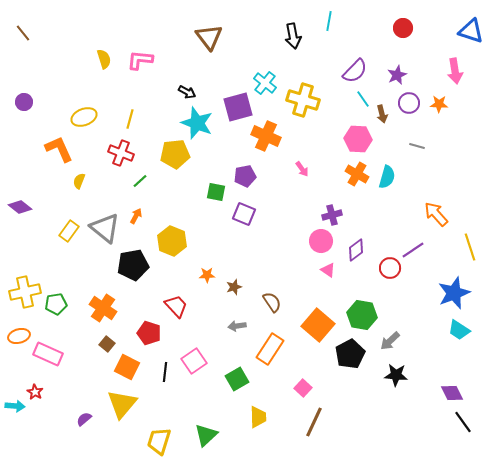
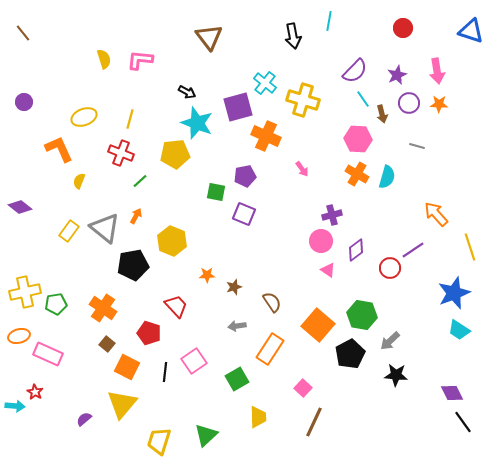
pink arrow at (455, 71): moved 18 px left
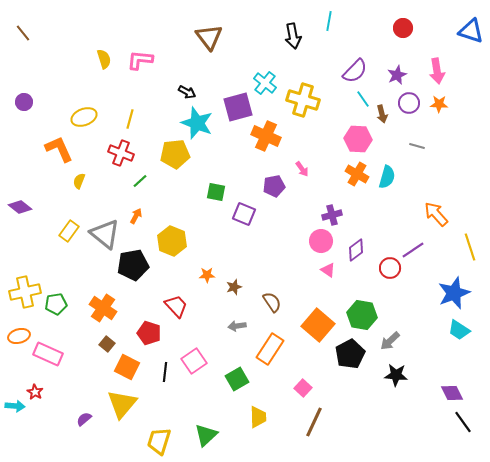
purple pentagon at (245, 176): moved 29 px right, 10 px down
gray triangle at (105, 228): moved 6 px down
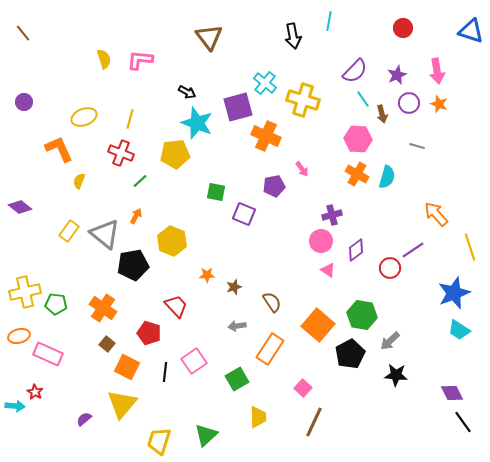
orange star at (439, 104): rotated 18 degrees clockwise
green pentagon at (56, 304): rotated 15 degrees clockwise
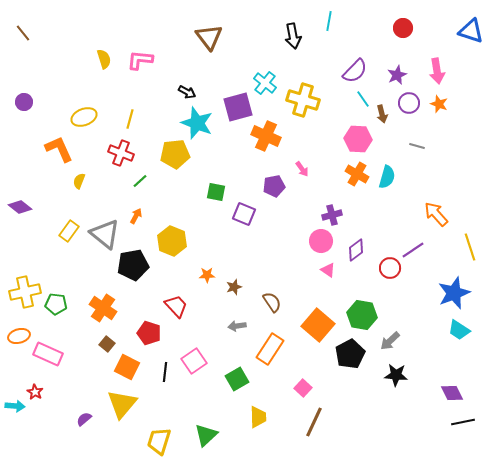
black line at (463, 422): rotated 65 degrees counterclockwise
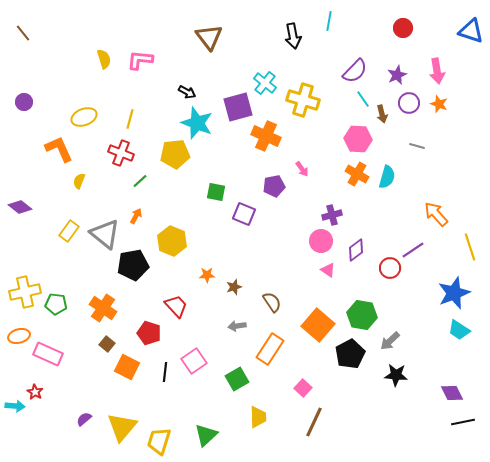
yellow triangle at (122, 404): moved 23 px down
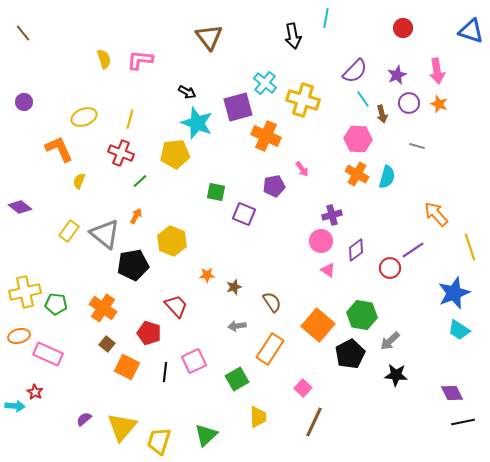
cyan line at (329, 21): moved 3 px left, 3 px up
pink square at (194, 361): rotated 10 degrees clockwise
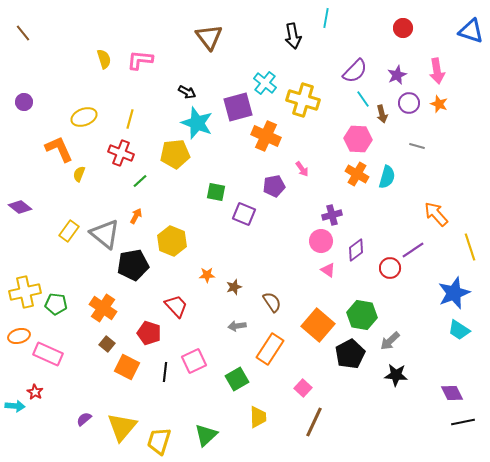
yellow semicircle at (79, 181): moved 7 px up
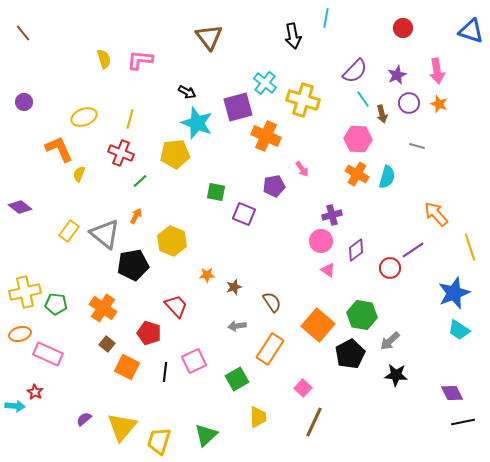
orange ellipse at (19, 336): moved 1 px right, 2 px up
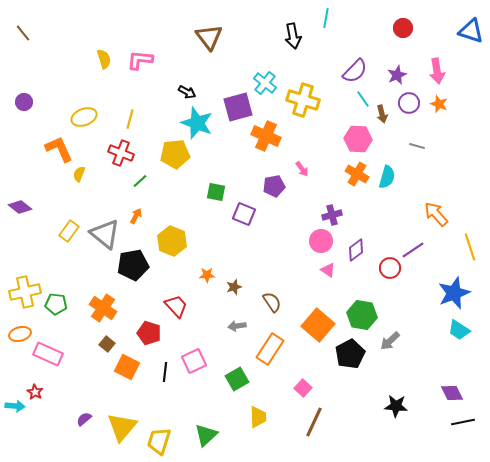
black star at (396, 375): moved 31 px down
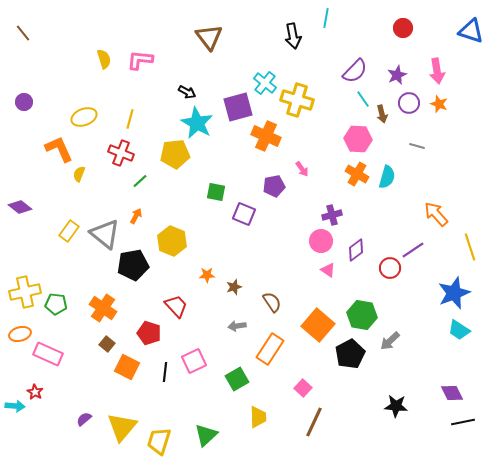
yellow cross at (303, 100): moved 6 px left
cyan star at (197, 123): rotated 8 degrees clockwise
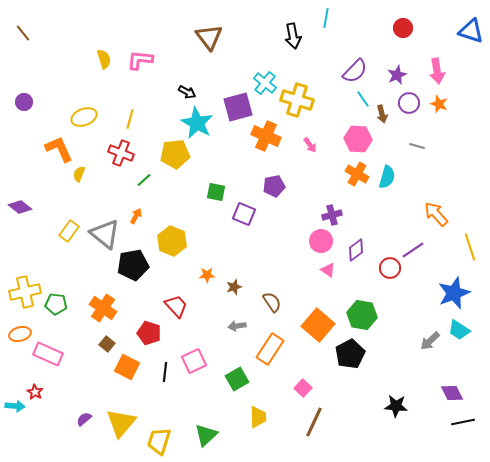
pink arrow at (302, 169): moved 8 px right, 24 px up
green line at (140, 181): moved 4 px right, 1 px up
gray arrow at (390, 341): moved 40 px right
yellow triangle at (122, 427): moved 1 px left, 4 px up
